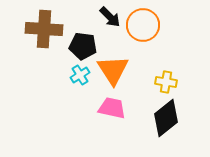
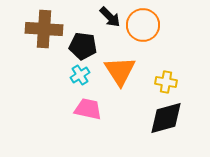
orange triangle: moved 7 px right, 1 px down
pink trapezoid: moved 24 px left, 1 px down
black diamond: rotated 24 degrees clockwise
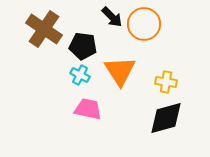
black arrow: moved 2 px right
orange circle: moved 1 px right, 1 px up
brown cross: rotated 30 degrees clockwise
cyan cross: rotated 30 degrees counterclockwise
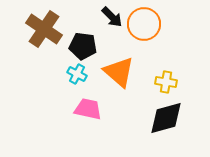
orange triangle: moved 1 px left, 1 px down; rotated 16 degrees counterclockwise
cyan cross: moved 3 px left, 1 px up
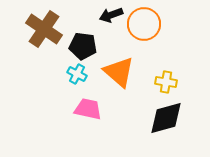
black arrow: moved 1 px left, 2 px up; rotated 115 degrees clockwise
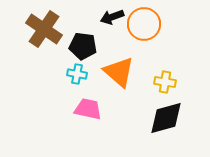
black arrow: moved 1 px right, 2 px down
cyan cross: rotated 18 degrees counterclockwise
yellow cross: moved 1 px left
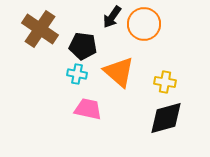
black arrow: rotated 35 degrees counterclockwise
brown cross: moved 4 px left
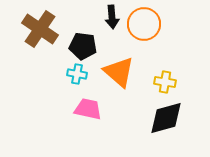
black arrow: rotated 40 degrees counterclockwise
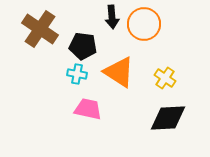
orange triangle: rotated 8 degrees counterclockwise
yellow cross: moved 4 px up; rotated 25 degrees clockwise
black diamond: moved 2 px right; rotated 12 degrees clockwise
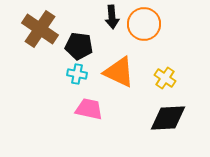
black pentagon: moved 4 px left
orange triangle: rotated 8 degrees counterclockwise
pink trapezoid: moved 1 px right
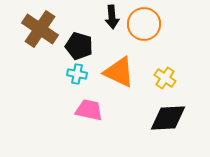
black pentagon: rotated 8 degrees clockwise
pink trapezoid: moved 1 px down
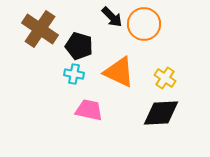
black arrow: rotated 40 degrees counterclockwise
cyan cross: moved 3 px left
black diamond: moved 7 px left, 5 px up
